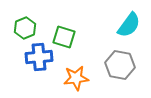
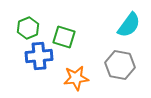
green hexagon: moved 3 px right
blue cross: moved 1 px up
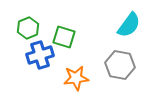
blue cross: moved 1 px right, 1 px up; rotated 12 degrees counterclockwise
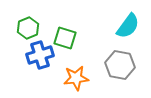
cyan semicircle: moved 1 px left, 1 px down
green square: moved 1 px right, 1 px down
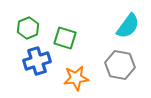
blue cross: moved 3 px left, 6 px down
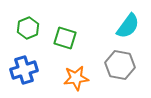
blue cross: moved 13 px left, 9 px down
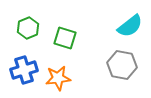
cyan semicircle: moved 2 px right; rotated 16 degrees clockwise
gray hexagon: moved 2 px right
orange star: moved 18 px left
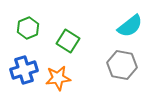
green square: moved 3 px right, 3 px down; rotated 15 degrees clockwise
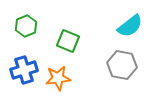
green hexagon: moved 2 px left, 2 px up
green square: rotated 10 degrees counterclockwise
